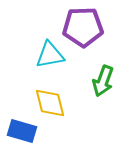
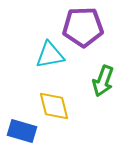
yellow diamond: moved 4 px right, 3 px down
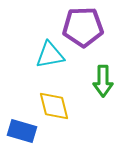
green arrow: rotated 20 degrees counterclockwise
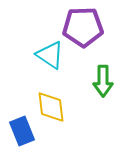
cyan triangle: rotated 44 degrees clockwise
yellow diamond: moved 3 px left, 1 px down; rotated 8 degrees clockwise
blue rectangle: rotated 52 degrees clockwise
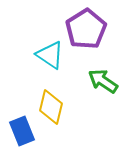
purple pentagon: moved 3 px right, 2 px down; rotated 30 degrees counterclockwise
green arrow: rotated 124 degrees clockwise
yellow diamond: rotated 20 degrees clockwise
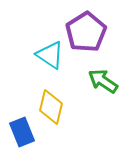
purple pentagon: moved 3 px down
blue rectangle: moved 1 px down
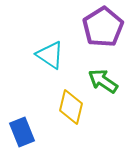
purple pentagon: moved 17 px right, 5 px up
yellow diamond: moved 20 px right
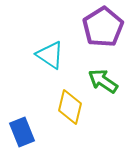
yellow diamond: moved 1 px left
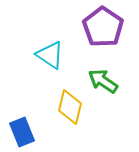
purple pentagon: rotated 6 degrees counterclockwise
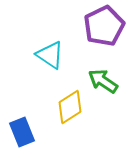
purple pentagon: moved 1 px right, 1 px up; rotated 12 degrees clockwise
yellow diamond: rotated 44 degrees clockwise
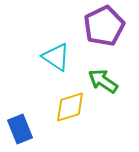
cyan triangle: moved 6 px right, 2 px down
yellow diamond: rotated 16 degrees clockwise
blue rectangle: moved 2 px left, 3 px up
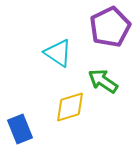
purple pentagon: moved 6 px right, 1 px down
cyan triangle: moved 2 px right, 4 px up
